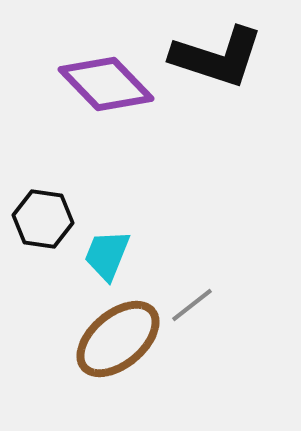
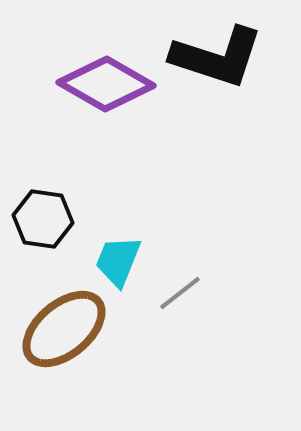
purple diamond: rotated 16 degrees counterclockwise
cyan trapezoid: moved 11 px right, 6 px down
gray line: moved 12 px left, 12 px up
brown ellipse: moved 54 px left, 10 px up
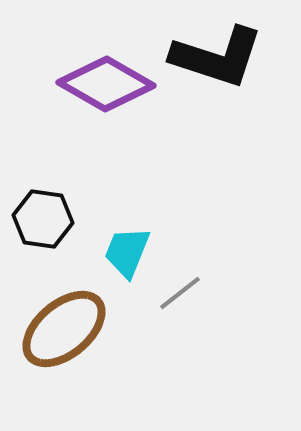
cyan trapezoid: moved 9 px right, 9 px up
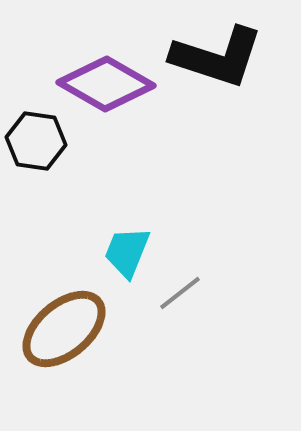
black hexagon: moved 7 px left, 78 px up
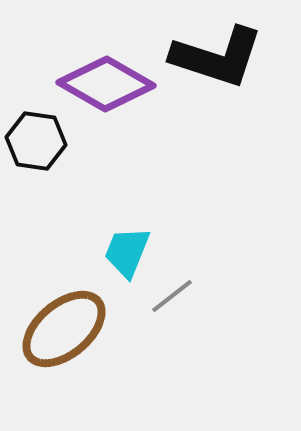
gray line: moved 8 px left, 3 px down
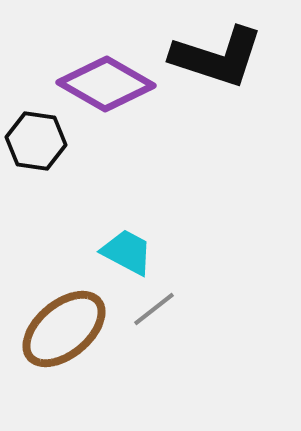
cyan trapezoid: rotated 96 degrees clockwise
gray line: moved 18 px left, 13 px down
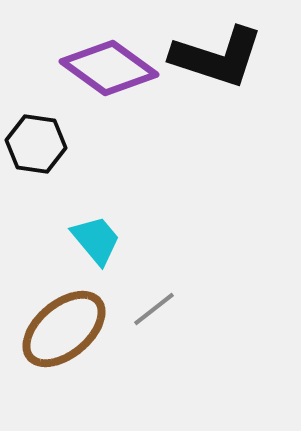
purple diamond: moved 3 px right, 16 px up; rotated 6 degrees clockwise
black hexagon: moved 3 px down
cyan trapezoid: moved 31 px left, 12 px up; rotated 22 degrees clockwise
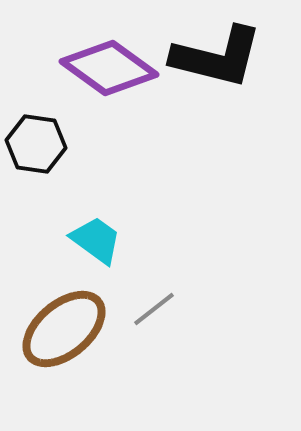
black L-shape: rotated 4 degrees counterclockwise
cyan trapezoid: rotated 14 degrees counterclockwise
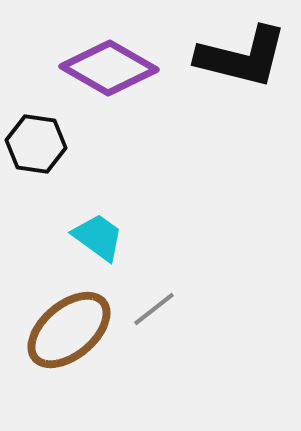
black L-shape: moved 25 px right
purple diamond: rotated 6 degrees counterclockwise
cyan trapezoid: moved 2 px right, 3 px up
brown ellipse: moved 5 px right, 1 px down
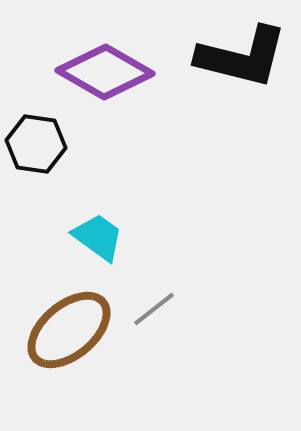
purple diamond: moved 4 px left, 4 px down
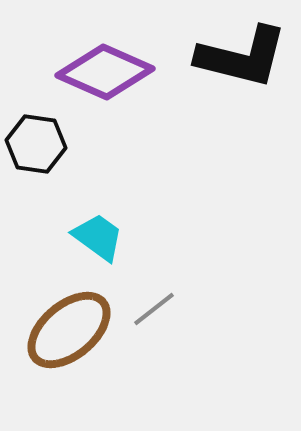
purple diamond: rotated 6 degrees counterclockwise
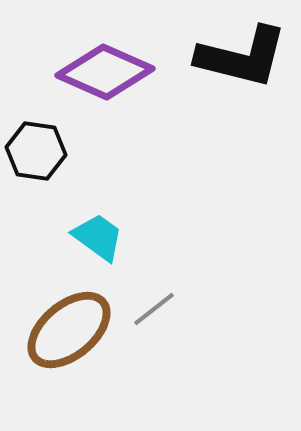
black hexagon: moved 7 px down
